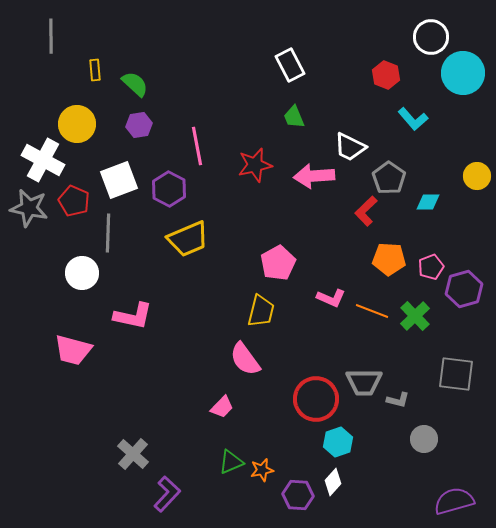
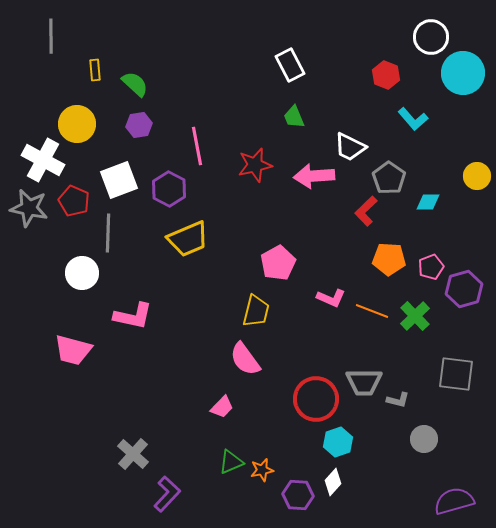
yellow trapezoid at (261, 311): moved 5 px left
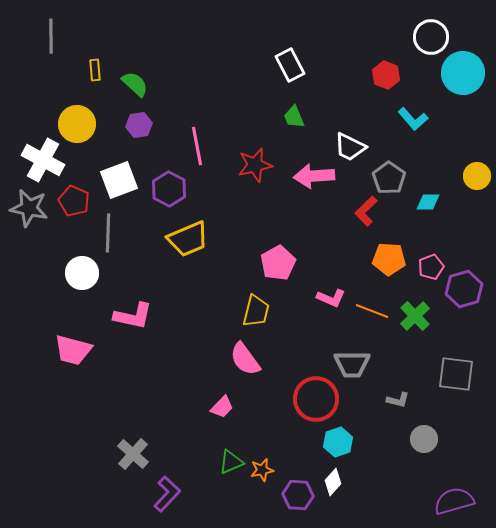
gray trapezoid at (364, 382): moved 12 px left, 18 px up
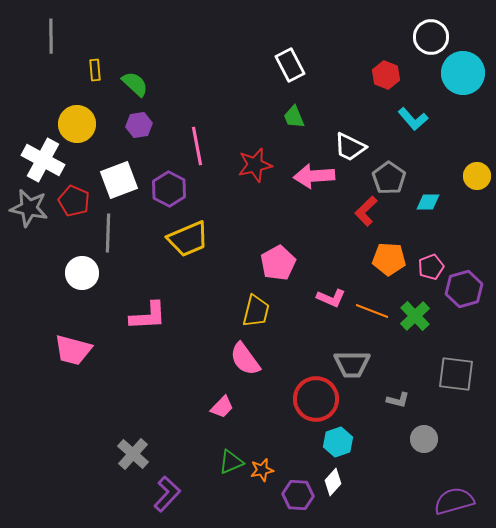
pink L-shape at (133, 316): moved 15 px right; rotated 15 degrees counterclockwise
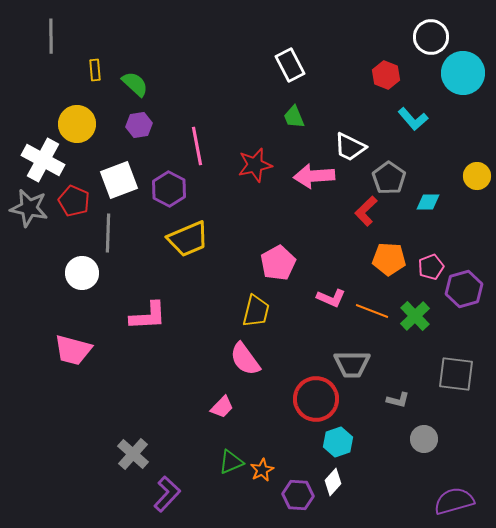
orange star at (262, 470): rotated 15 degrees counterclockwise
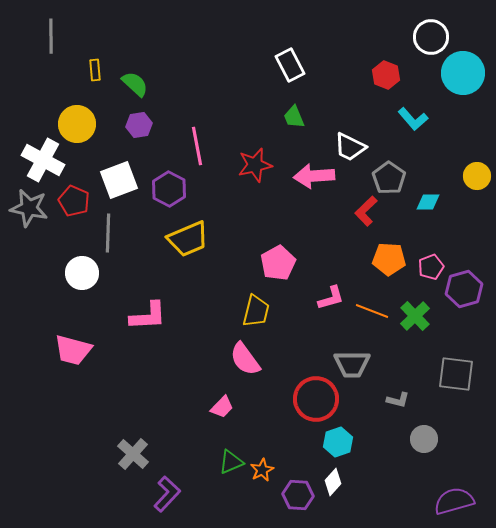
pink L-shape at (331, 298): rotated 40 degrees counterclockwise
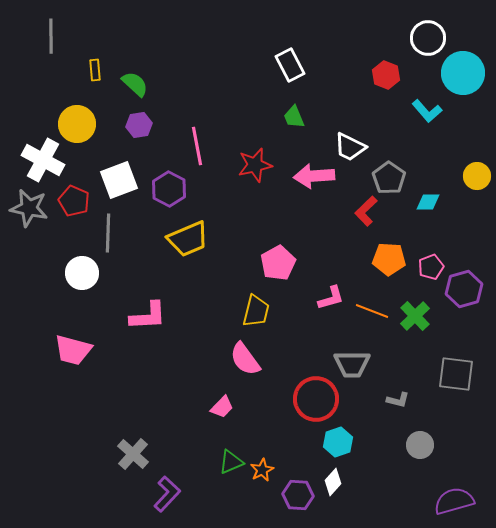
white circle at (431, 37): moved 3 px left, 1 px down
cyan L-shape at (413, 119): moved 14 px right, 8 px up
gray circle at (424, 439): moved 4 px left, 6 px down
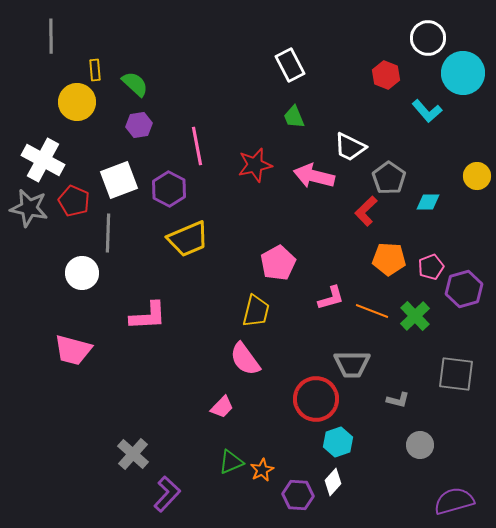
yellow circle at (77, 124): moved 22 px up
pink arrow at (314, 176): rotated 18 degrees clockwise
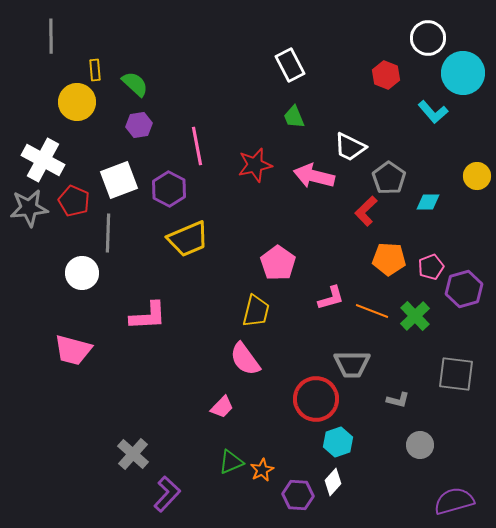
cyan L-shape at (427, 111): moved 6 px right, 1 px down
gray star at (29, 208): rotated 18 degrees counterclockwise
pink pentagon at (278, 263): rotated 8 degrees counterclockwise
